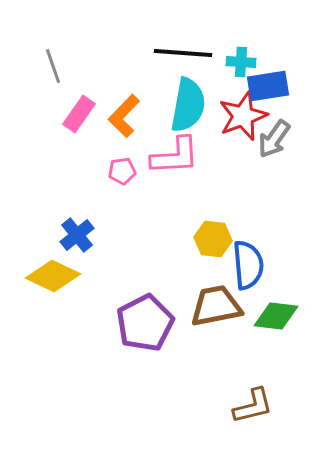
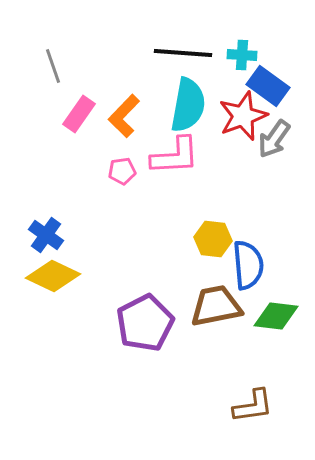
cyan cross: moved 1 px right, 7 px up
blue rectangle: rotated 45 degrees clockwise
blue cross: moved 31 px left; rotated 16 degrees counterclockwise
brown L-shape: rotated 6 degrees clockwise
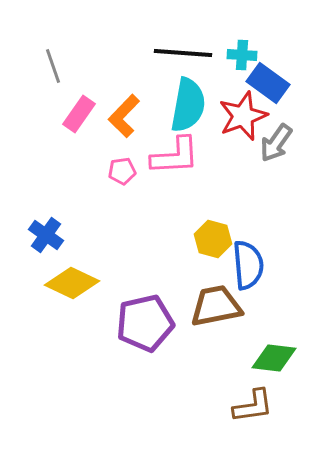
blue rectangle: moved 3 px up
gray arrow: moved 2 px right, 4 px down
yellow hexagon: rotated 9 degrees clockwise
yellow diamond: moved 19 px right, 7 px down
green diamond: moved 2 px left, 42 px down
purple pentagon: rotated 14 degrees clockwise
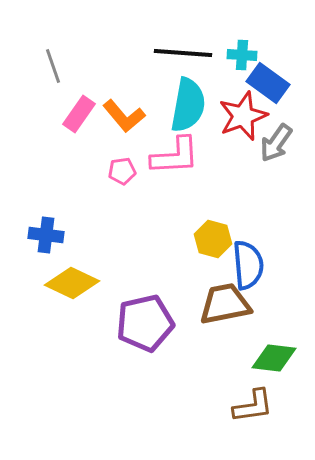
orange L-shape: rotated 84 degrees counterclockwise
blue cross: rotated 28 degrees counterclockwise
brown trapezoid: moved 9 px right, 2 px up
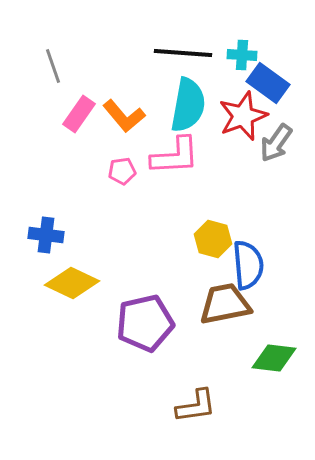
brown L-shape: moved 57 px left
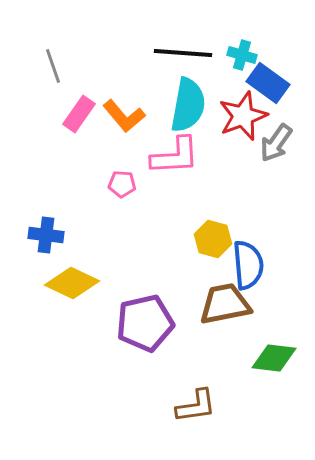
cyan cross: rotated 12 degrees clockwise
pink pentagon: moved 13 px down; rotated 12 degrees clockwise
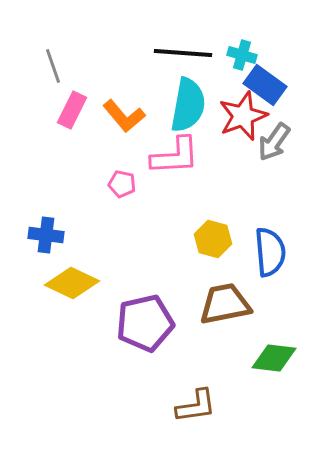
blue rectangle: moved 3 px left, 2 px down
pink rectangle: moved 7 px left, 4 px up; rotated 9 degrees counterclockwise
gray arrow: moved 2 px left, 1 px up
pink pentagon: rotated 8 degrees clockwise
blue semicircle: moved 22 px right, 13 px up
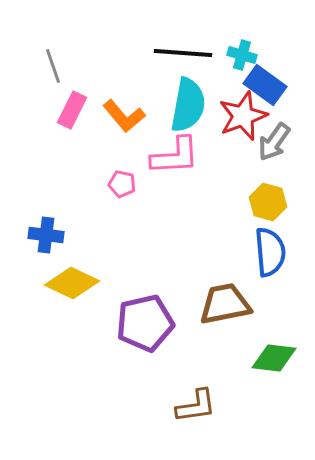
yellow hexagon: moved 55 px right, 37 px up
